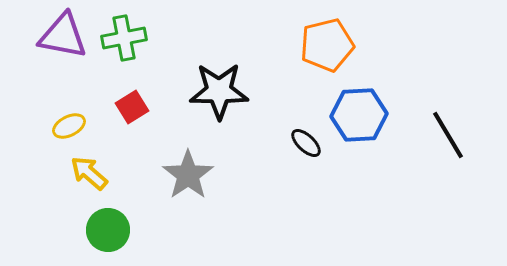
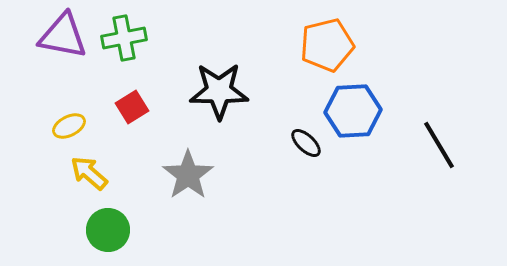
blue hexagon: moved 6 px left, 4 px up
black line: moved 9 px left, 10 px down
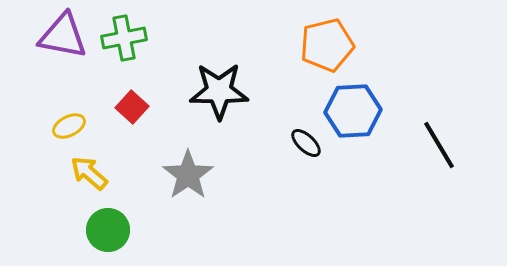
red square: rotated 16 degrees counterclockwise
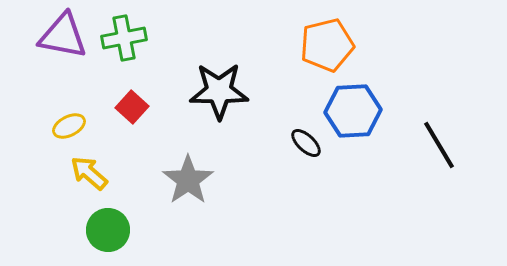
gray star: moved 5 px down
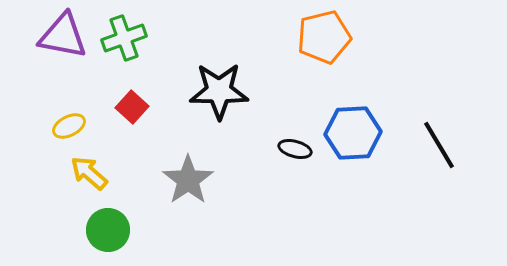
green cross: rotated 9 degrees counterclockwise
orange pentagon: moved 3 px left, 8 px up
blue hexagon: moved 22 px down
black ellipse: moved 11 px left, 6 px down; rotated 28 degrees counterclockwise
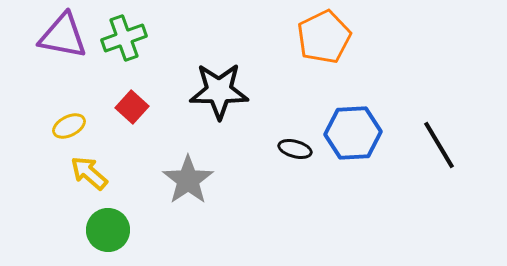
orange pentagon: rotated 12 degrees counterclockwise
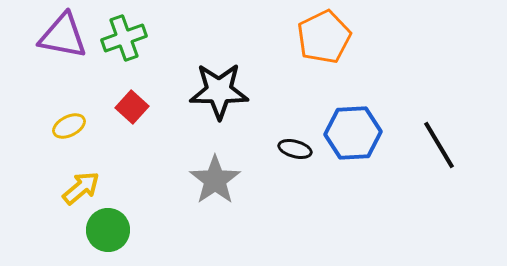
yellow arrow: moved 8 px left, 15 px down; rotated 99 degrees clockwise
gray star: moved 27 px right
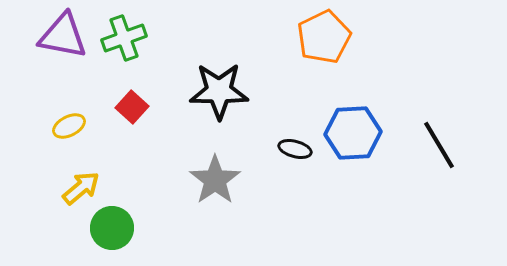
green circle: moved 4 px right, 2 px up
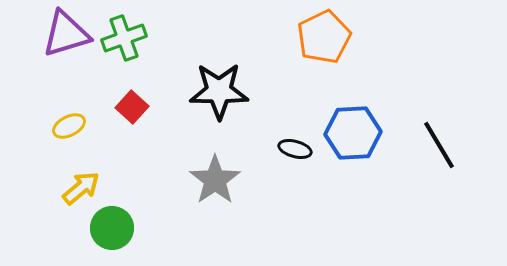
purple triangle: moved 3 px right, 2 px up; rotated 28 degrees counterclockwise
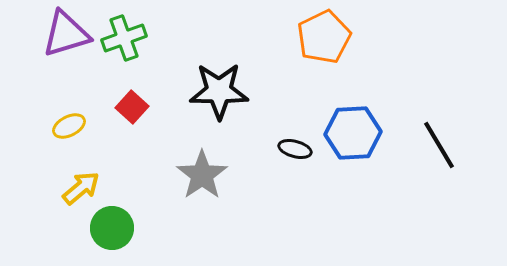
gray star: moved 13 px left, 5 px up
